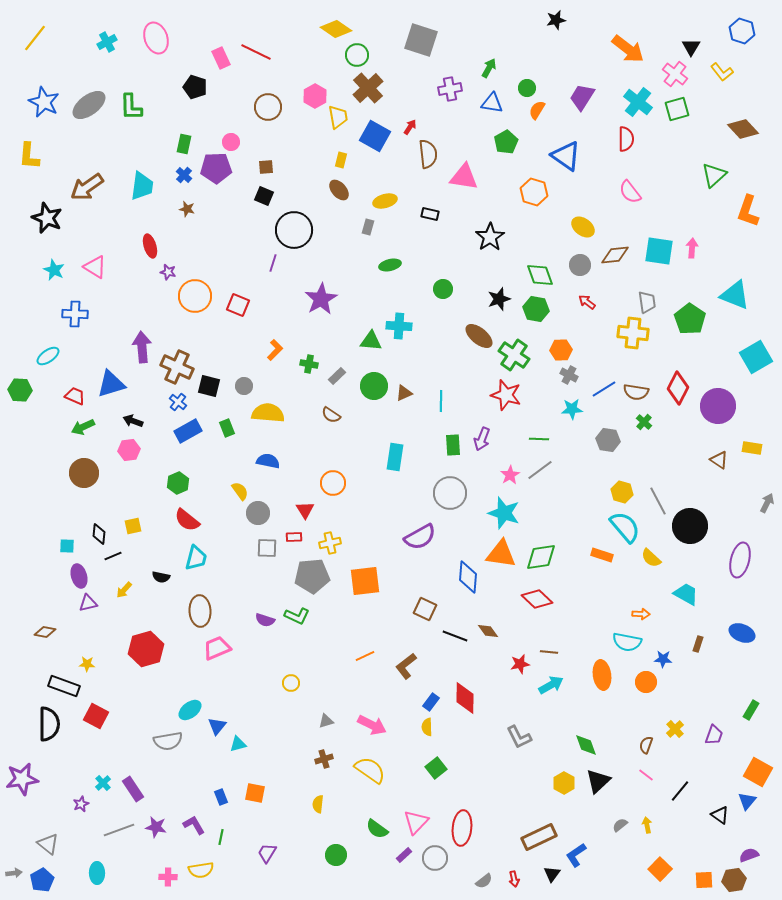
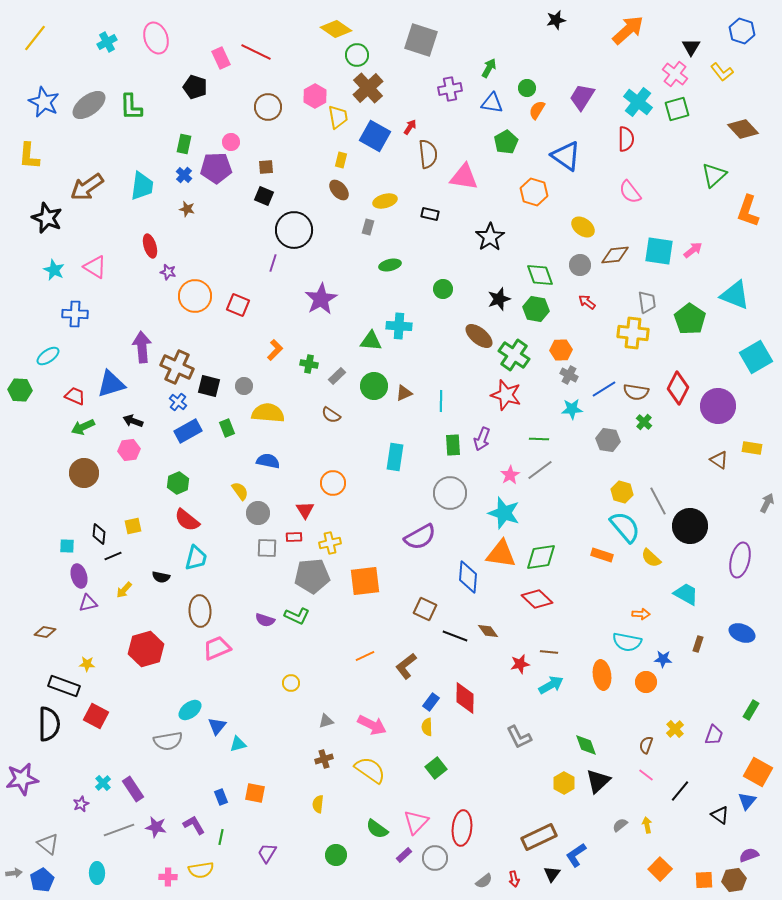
orange arrow at (628, 49): moved 19 px up; rotated 80 degrees counterclockwise
pink arrow at (692, 248): moved 1 px right, 2 px down; rotated 48 degrees clockwise
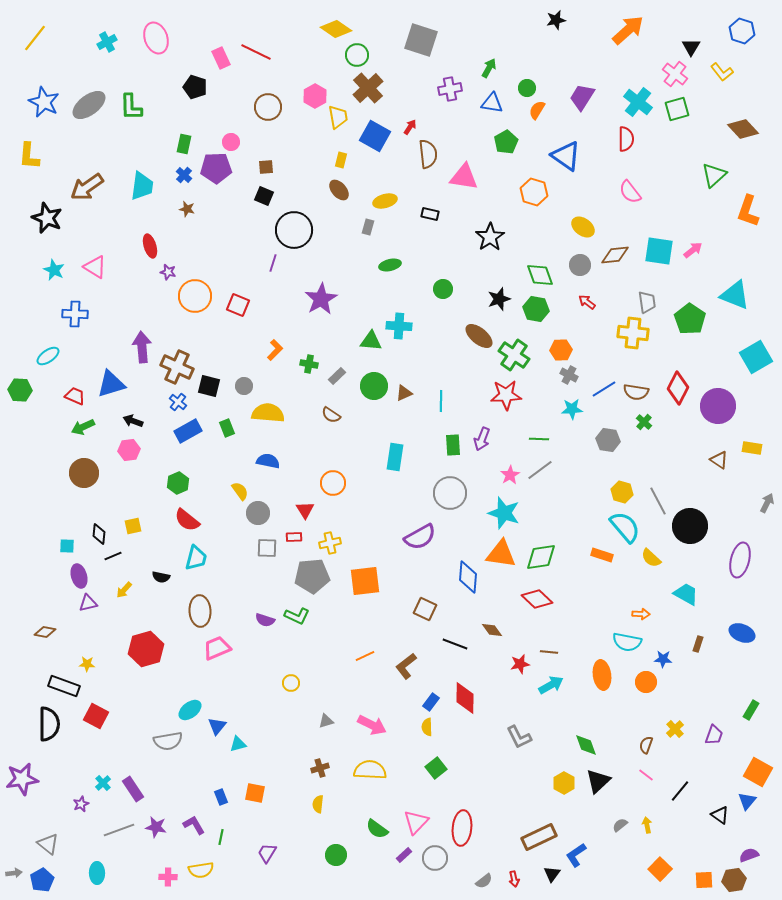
red star at (506, 395): rotated 20 degrees counterclockwise
brown diamond at (488, 631): moved 4 px right, 1 px up
black line at (455, 636): moved 8 px down
brown cross at (324, 759): moved 4 px left, 9 px down
yellow semicircle at (370, 770): rotated 32 degrees counterclockwise
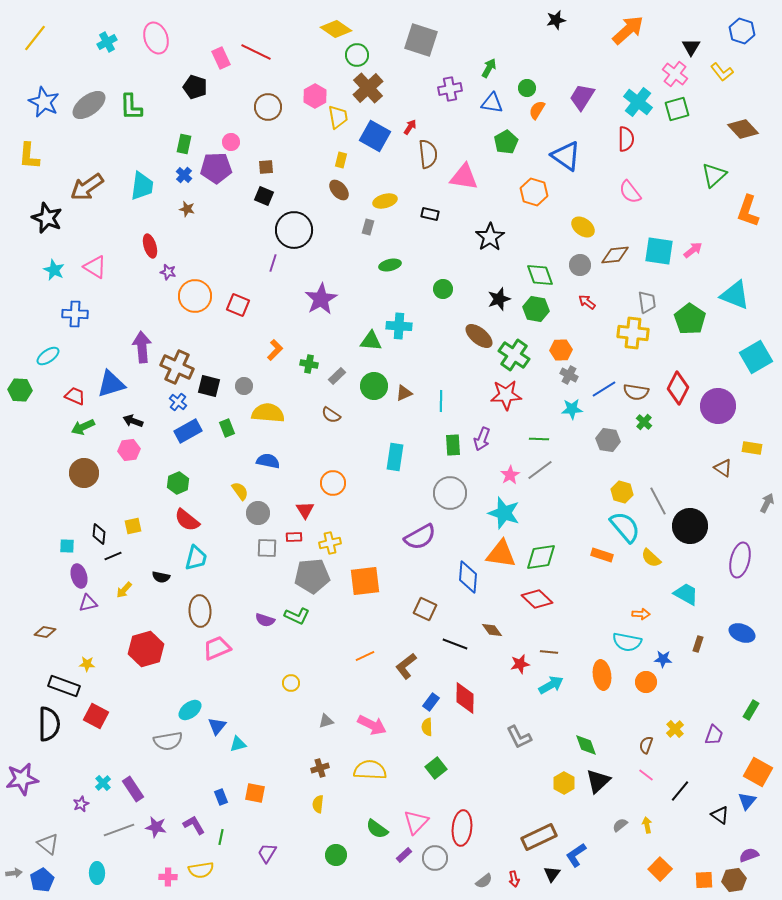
brown triangle at (719, 460): moved 4 px right, 8 px down
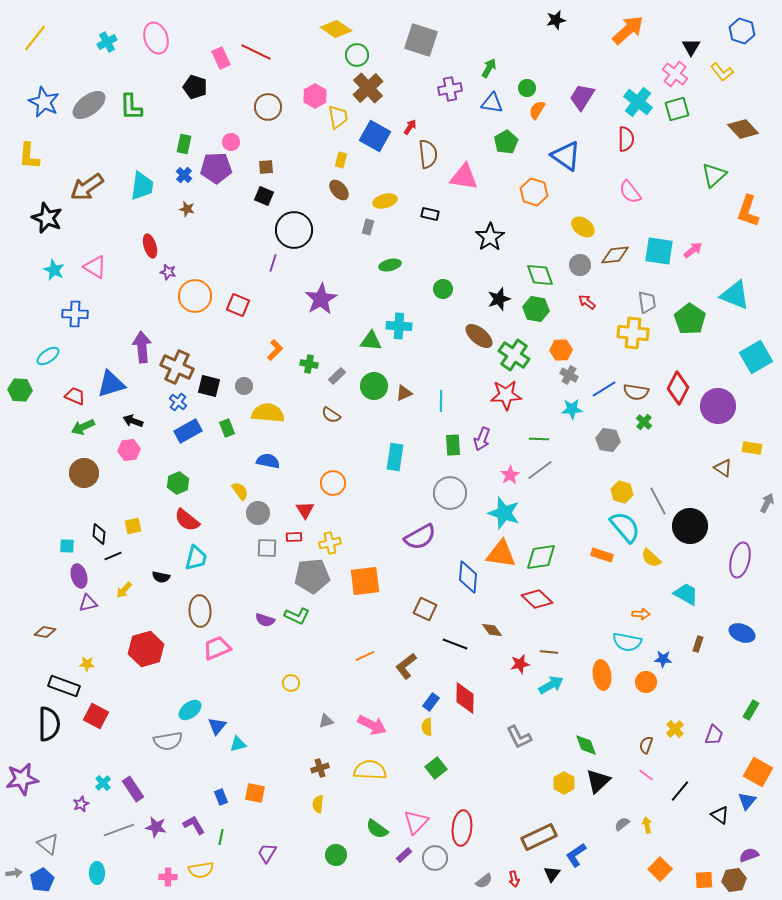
gray semicircle at (620, 825): moved 2 px right, 1 px up
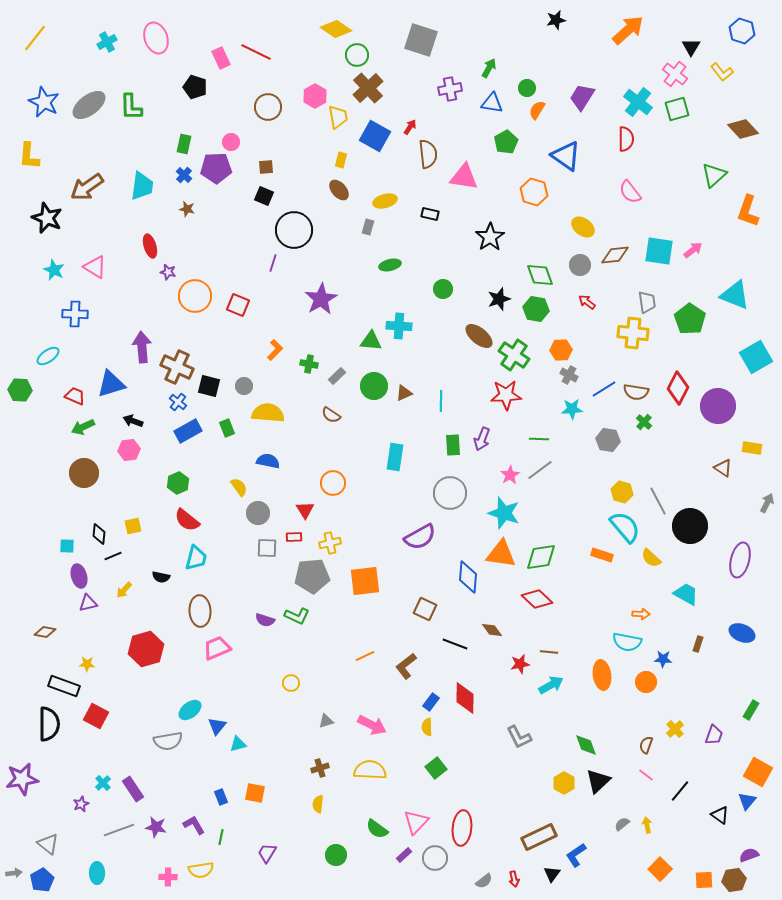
yellow semicircle at (240, 491): moved 1 px left, 4 px up
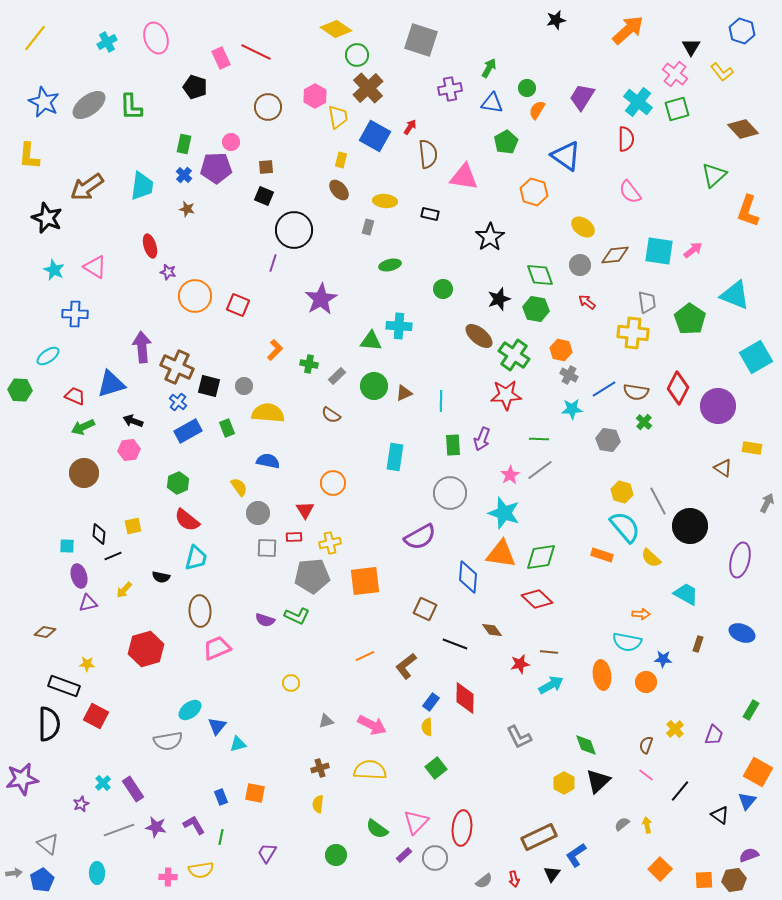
yellow ellipse at (385, 201): rotated 20 degrees clockwise
orange hexagon at (561, 350): rotated 15 degrees clockwise
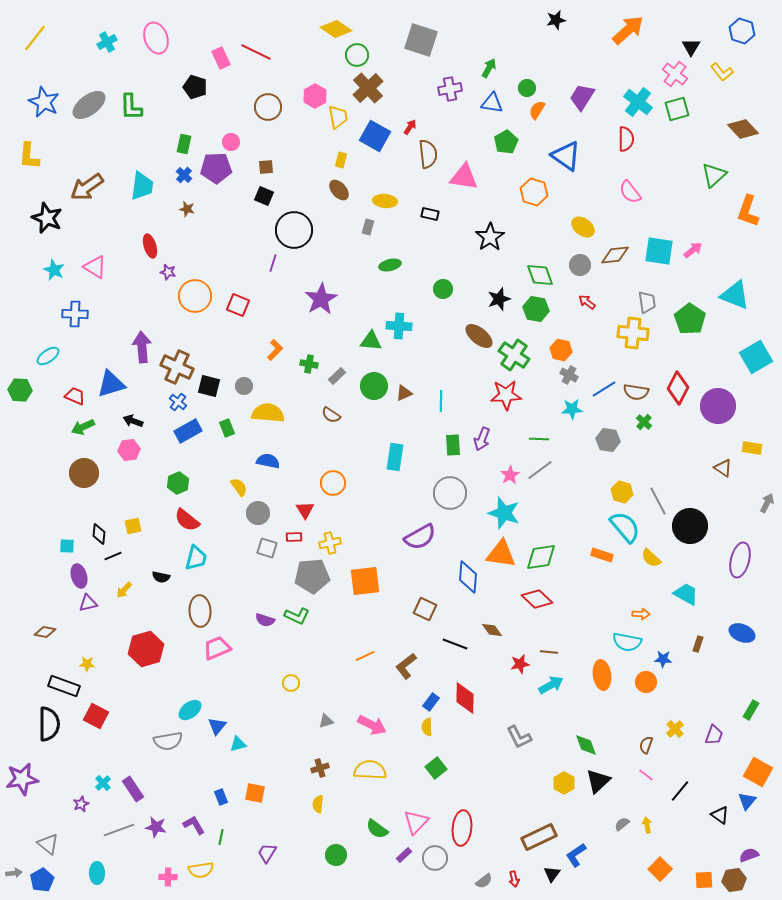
gray square at (267, 548): rotated 15 degrees clockwise
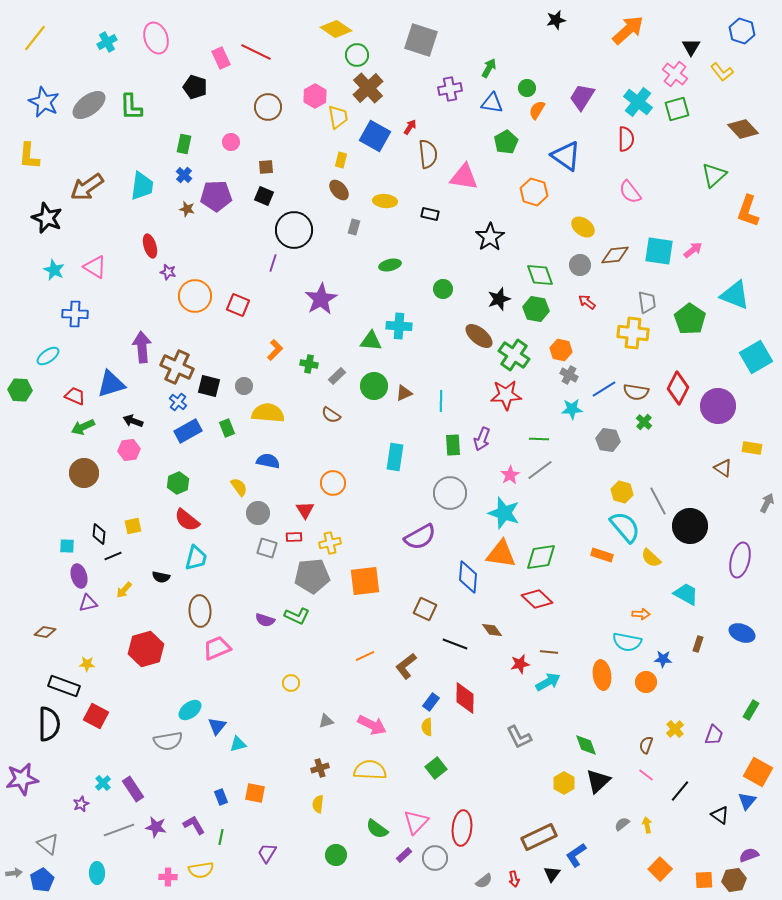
purple pentagon at (216, 168): moved 28 px down
gray rectangle at (368, 227): moved 14 px left
cyan arrow at (551, 685): moved 3 px left, 3 px up
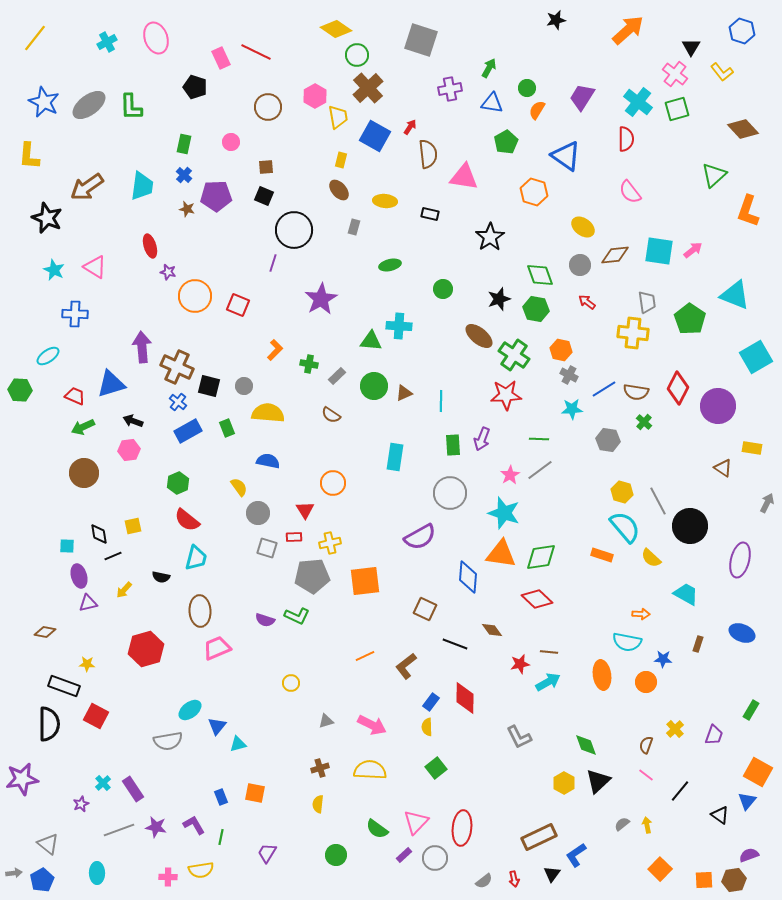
black diamond at (99, 534): rotated 15 degrees counterclockwise
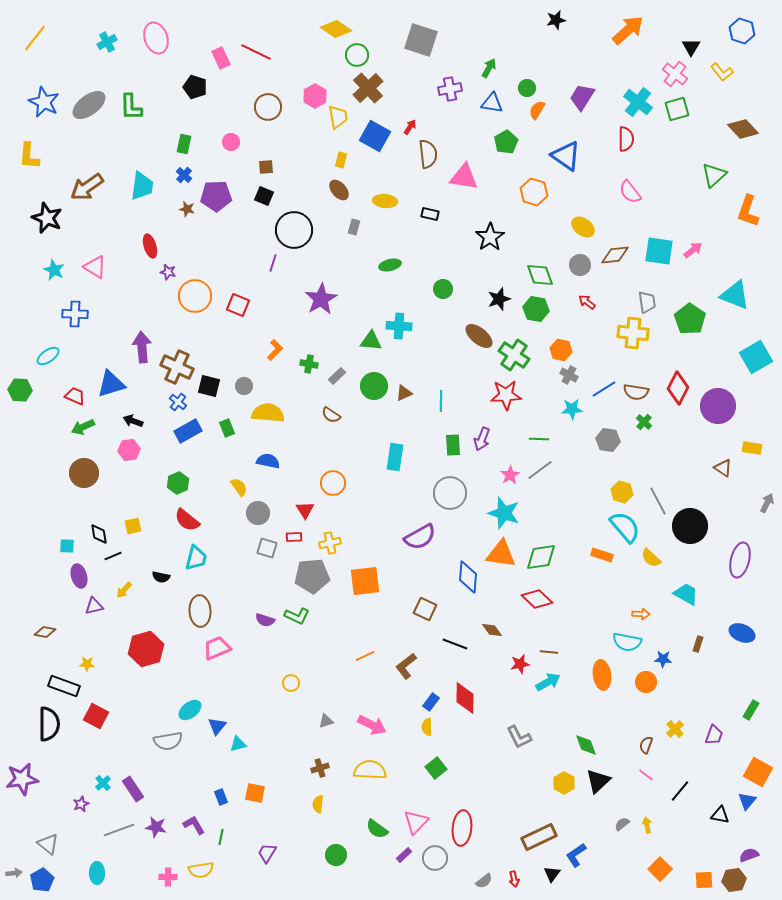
purple triangle at (88, 603): moved 6 px right, 3 px down
black triangle at (720, 815): rotated 24 degrees counterclockwise
